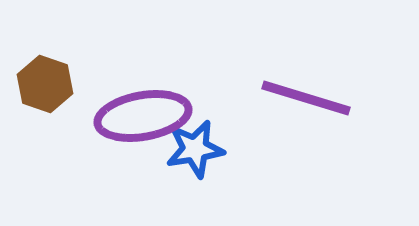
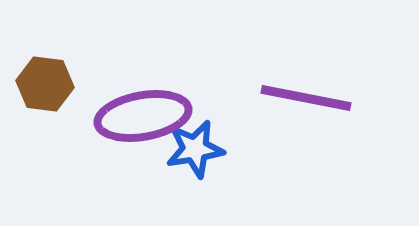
brown hexagon: rotated 12 degrees counterclockwise
purple line: rotated 6 degrees counterclockwise
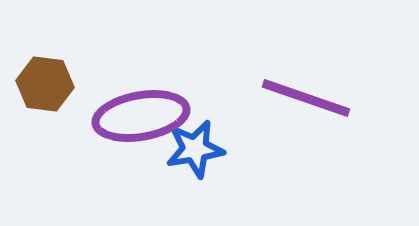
purple line: rotated 8 degrees clockwise
purple ellipse: moved 2 px left
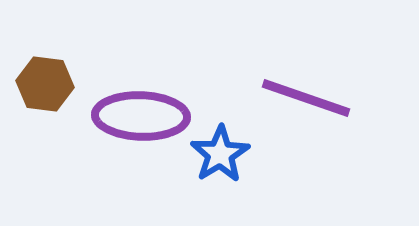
purple ellipse: rotated 12 degrees clockwise
blue star: moved 25 px right, 5 px down; rotated 22 degrees counterclockwise
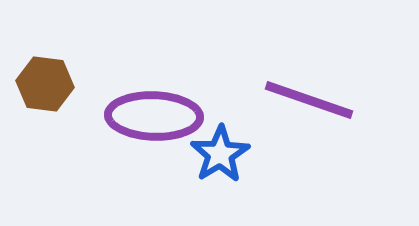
purple line: moved 3 px right, 2 px down
purple ellipse: moved 13 px right
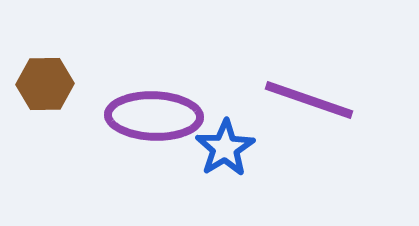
brown hexagon: rotated 8 degrees counterclockwise
blue star: moved 5 px right, 6 px up
